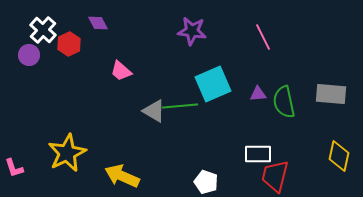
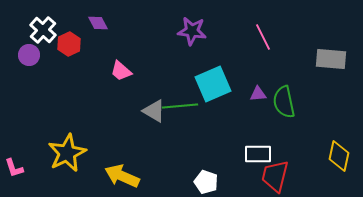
gray rectangle: moved 35 px up
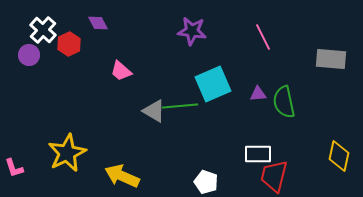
red trapezoid: moved 1 px left
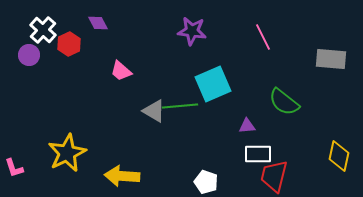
purple triangle: moved 11 px left, 32 px down
green semicircle: rotated 40 degrees counterclockwise
yellow arrow: rotated 20 degrees counterclockwise
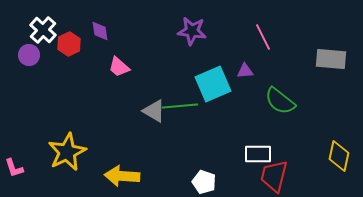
purple diamond: moved 2 px right, 8 px down; rotated 20 degrees clockwise
pink trapezoid: moved 2 px left, 4 px up
green semicircle: moved 4 px left, 1 px up
purple triangle: moved 2 px left, 55 px up
yellow star: moved 1 px up
white pentagon: moved 2 px left
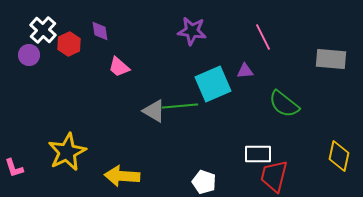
green semicircle: moved 4 px right, 3 px down
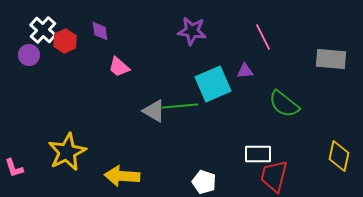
red hexagon: moved 4 px left, 3 px up
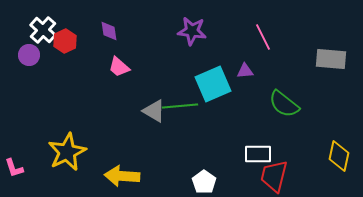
purple diamond: moved 9 px right
white pentagon: rotated 15 degrees clockwise
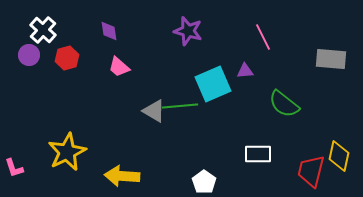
purple star: moved 4 px left; rotated 8 degrees clockwise
red hexagon: moved 2 px right, 17 px down; rotated 10 degrees clockwise
red trapezoid: moved 37 px right, 5 px up
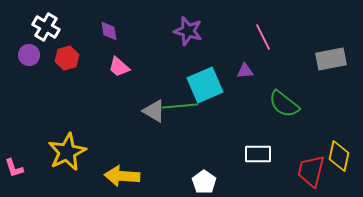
white cross: moved 3 px right, 3 px up; rotated 12 degrees counterclockwise
gray rectangle: rotated 16 degrees counterclockwise
cyan square: moved 8 px left, 1 px down
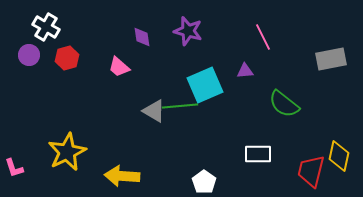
purple diamond: moved 33 px right, 6 px down
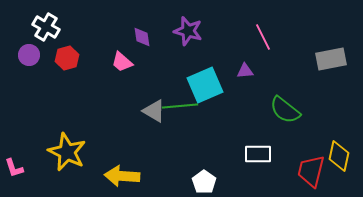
pink trapezoid: moved 3 px right, 5 px up
green semicircle: moved 1 px right, 6 px down
yellow star: rotated 21 degrees counterclockwise
